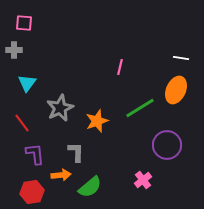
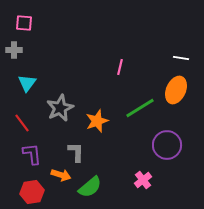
purple L-shape: moved 3 px left
orange arrow: rotated 24 degrees clockwise
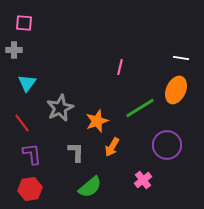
orange arrow: moved 51 px right, 28 px up; rotated 102 degrees clockwise
red hexagon: moved 2 px left, 3 px up
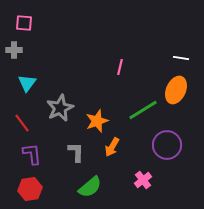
green line: moved 3 px right, 2 px down
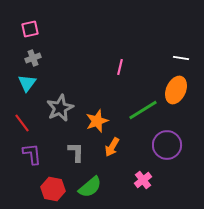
pink square: moved 6 px right, 6 px down; rotated 18 degrees counterclockwise
gray cross: moved 19 px right, 8 px down; rotated 21 degrees counterclockwise
red hexagon: moved 23 px right; rotated 20 degrees clockwise
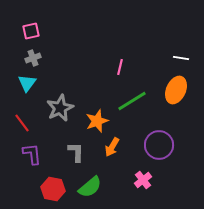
pink square: moved 1 px right, 2 px down
green line: moved 11 px left, 9 px up
purple circle: moved 8 px left
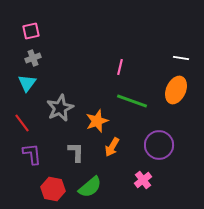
green line: rotated 52 degrees clockwise
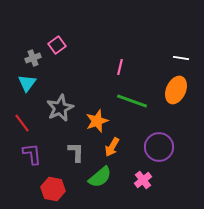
pink square: moved 26 px right, 14 px down; rotated 24 degrees counterclockwise
purple circle: moved 2 px down
green semicircle: moved 10 px right, 10 px up
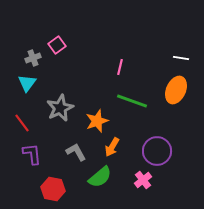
purple circle: moved 2 px left, 4 px down
gray L-shape: rotated 30 degrees counterclockwise
